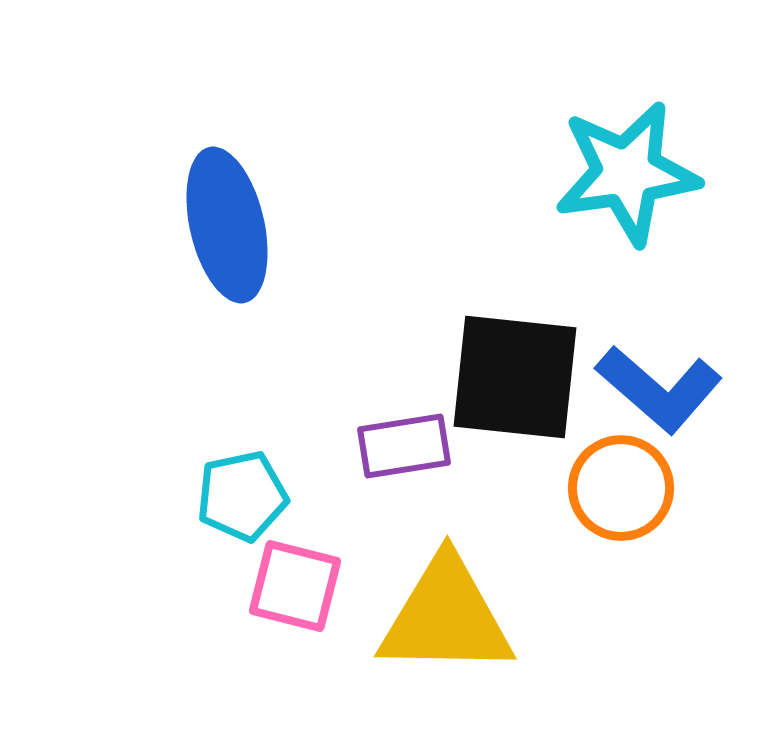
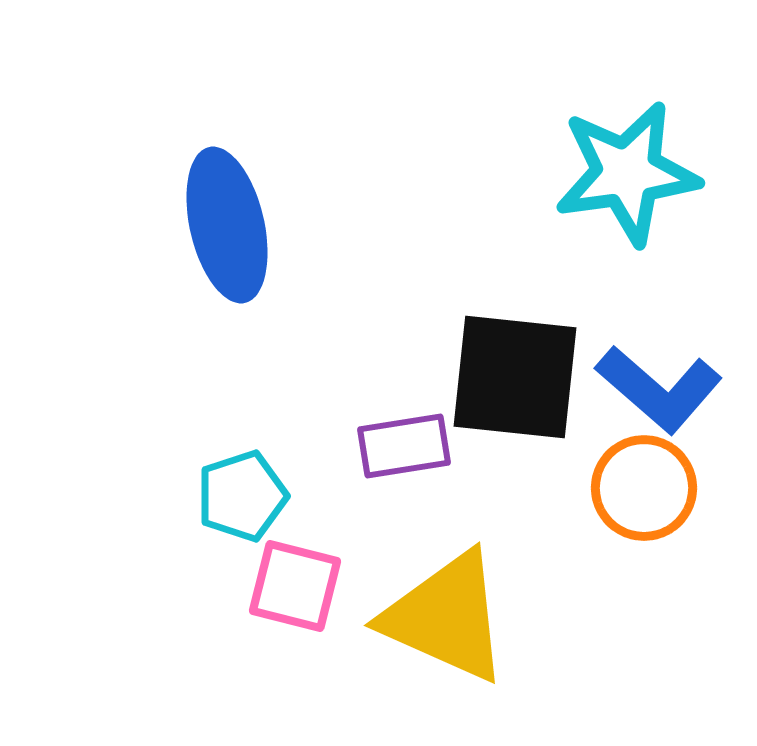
orange circle: moved 23 px right
cyan pentagon: rotated 6 degrees counterclockwise
yellow triangle: rotated 23 degrees clockwise
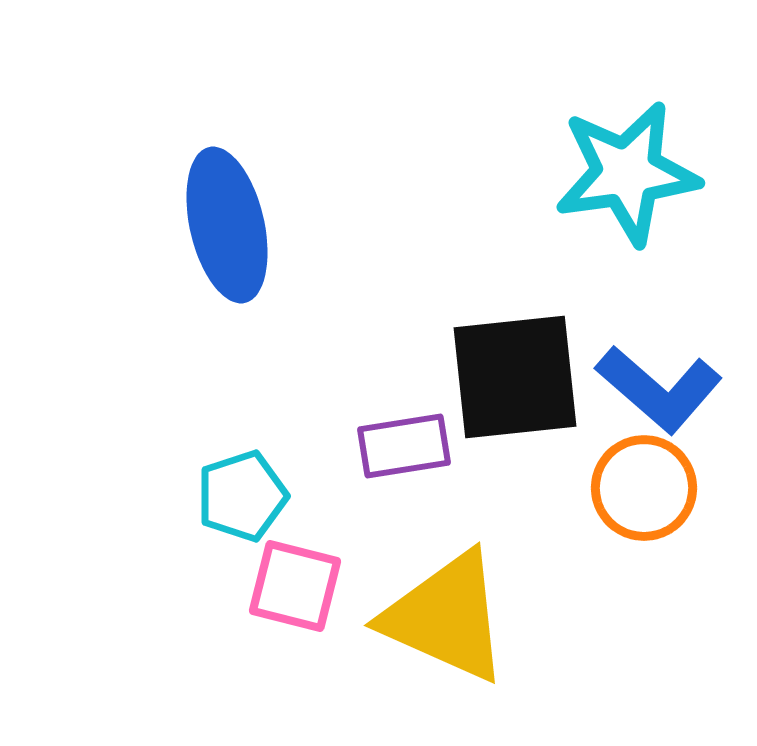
black square: rotated 12 degrees counterclockwise
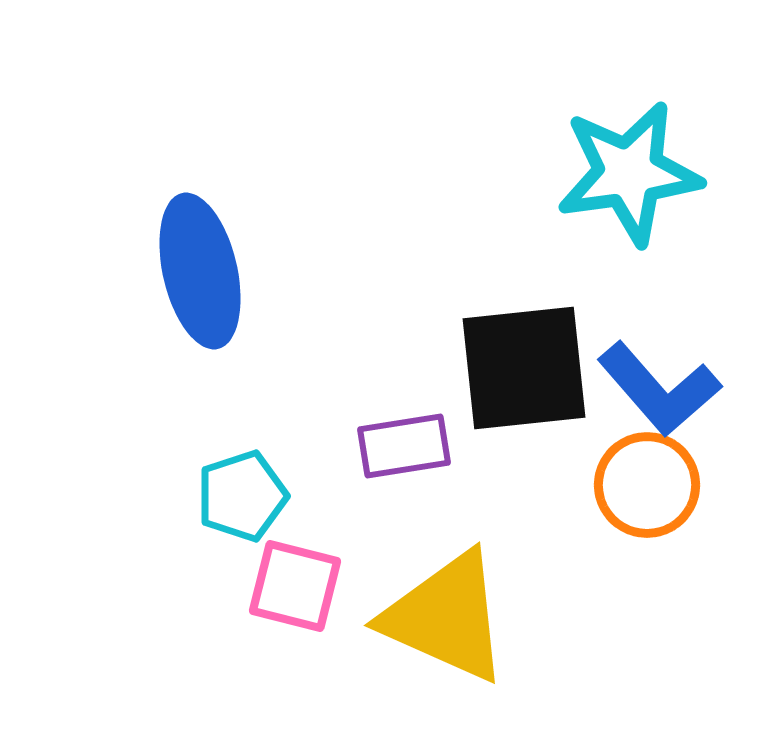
cyan star: moved 2 px right
blue ellipse: moved 27 px left, 46 px down
black square: moved 9 px right, 9 px up
blue L-shape: rotated 8 degrees clockwise
orange circle: moved 3 px right, 3 px up
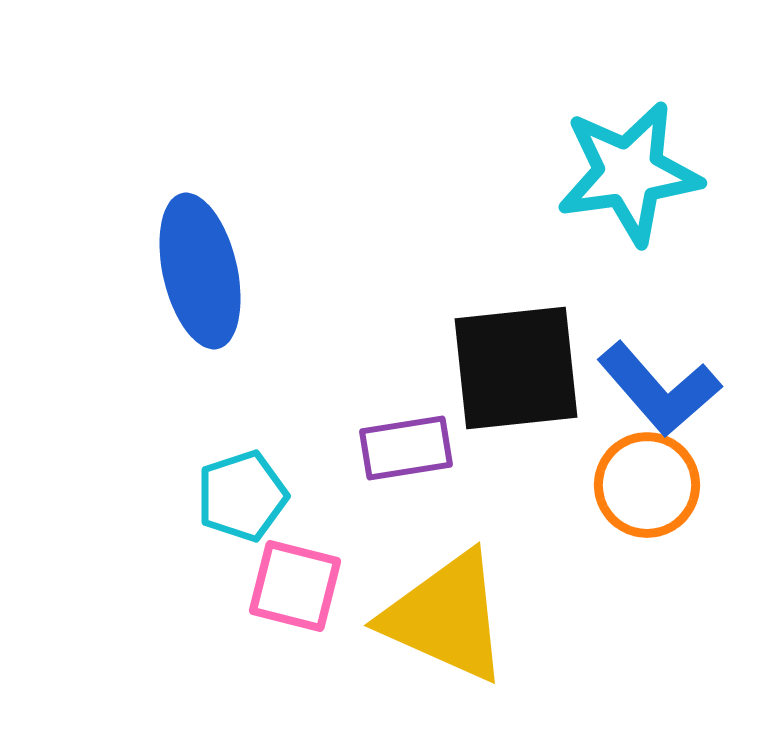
black square: moved 8 px left
purple rectangle: moved 2 px right, 2 px down
